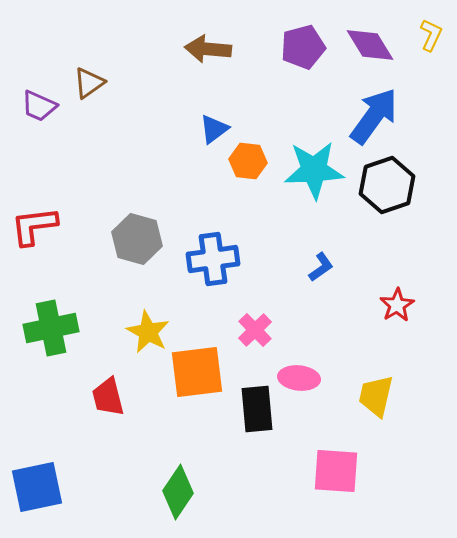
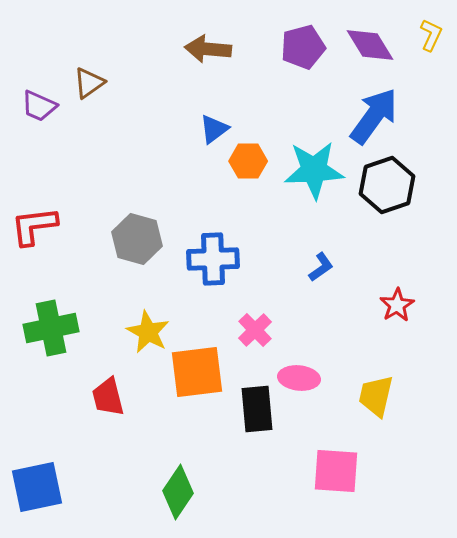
orange hexagon: rotated 6 degrees counterclockwise
blue cross: rotated 6 degrees clockwise
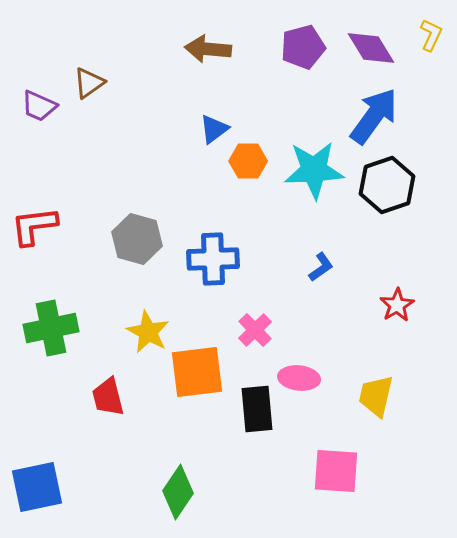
purple diamond: moved 1 px right, 3 px down
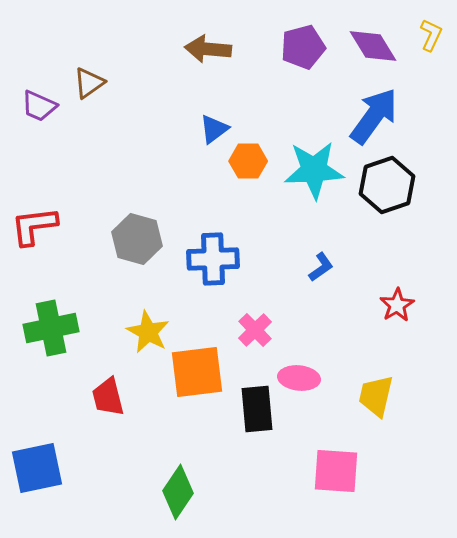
purple diamond: moved 2 px right, 2 px up
blue square: moved 19 px up
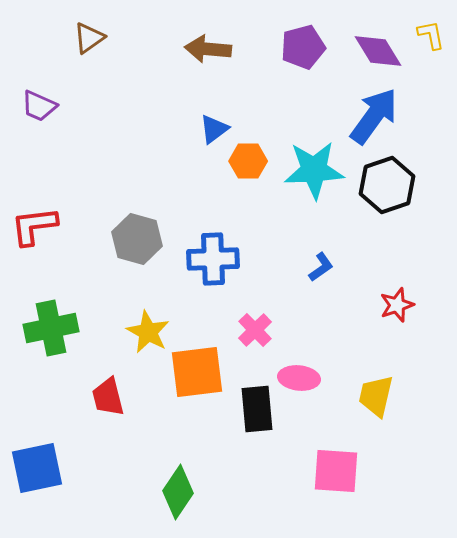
yellow L-shape: rotated 36 degrees counterclockwise
purple diamond: moved 5 px right, 5 px down
brown triangle: moved 45 px up
red star: rotated 12 degrees clockwise
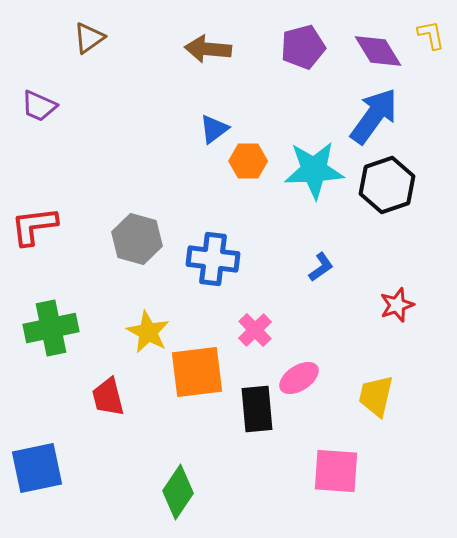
blue cross: rotated 9 degrees clockwise
pink ellipse: rotated 39 degrees counterclockwise
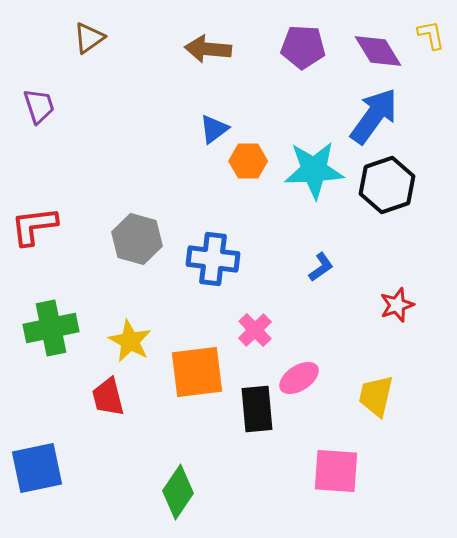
purple pentagon: rotated 18 degrees clockwise
purple trapezoid: rotated 132 degrees counterclockwise
yellow star: moved 18 px left, 9 px down
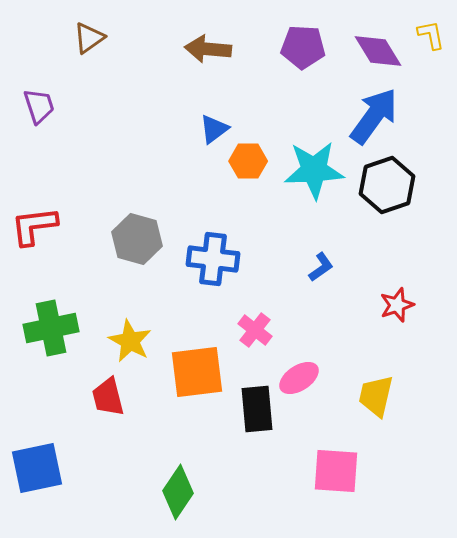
pink cross: rotated 8 degrees counterclockwise
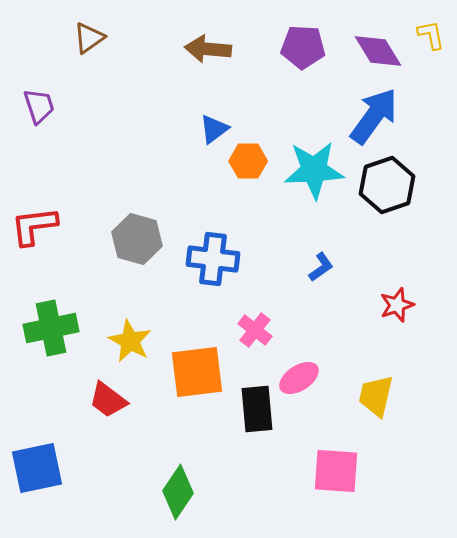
red trapezoid: moved 3 px down; rotated 39 degrees counterclockwise
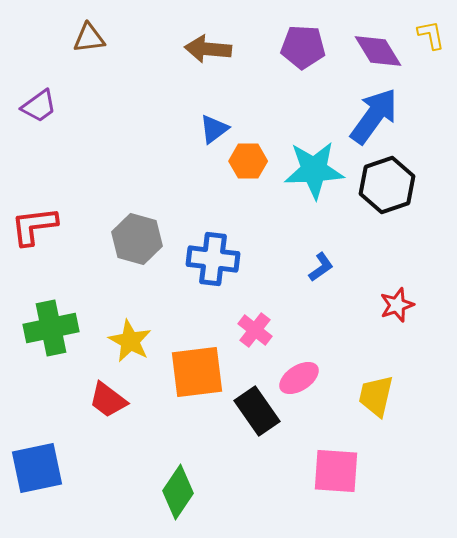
brown triangle: rotated 28 degrees clockwise
purple trapezoid: rotated 72 degrees clockwise
black rectangle: moved 2 px down; rotated 30 degrees counterclockwise
